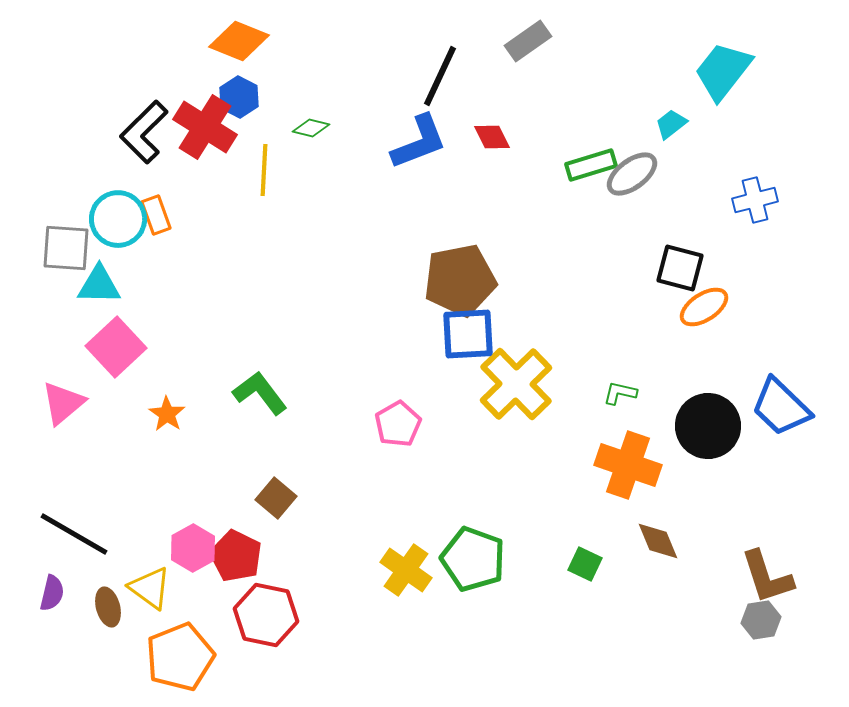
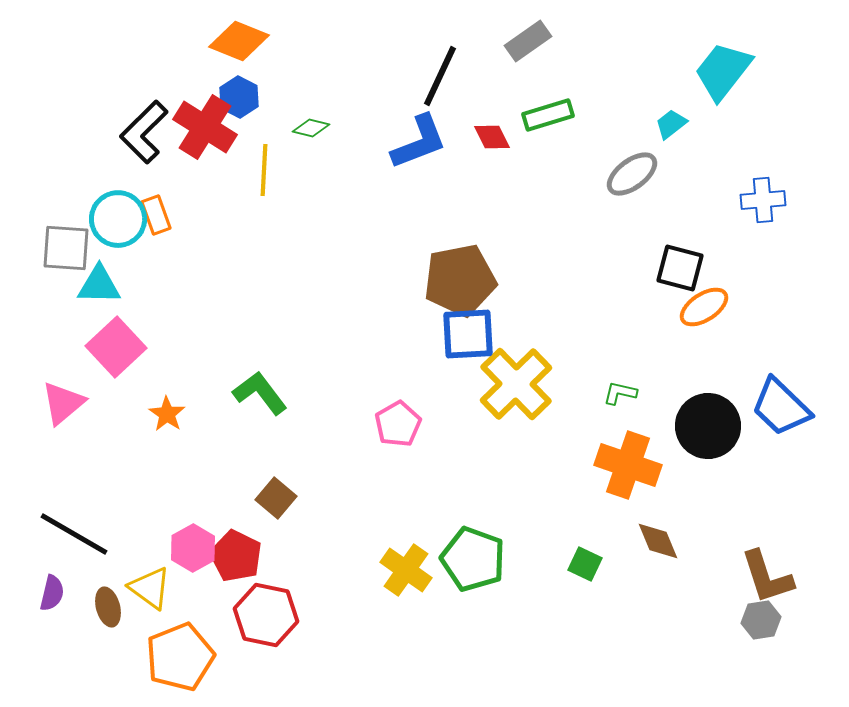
green rectangle at (591, 165): moved 43 px left, 50 px up
blue cross at (755, 200): moved 8 px right; rotated 9 degrees clockwise
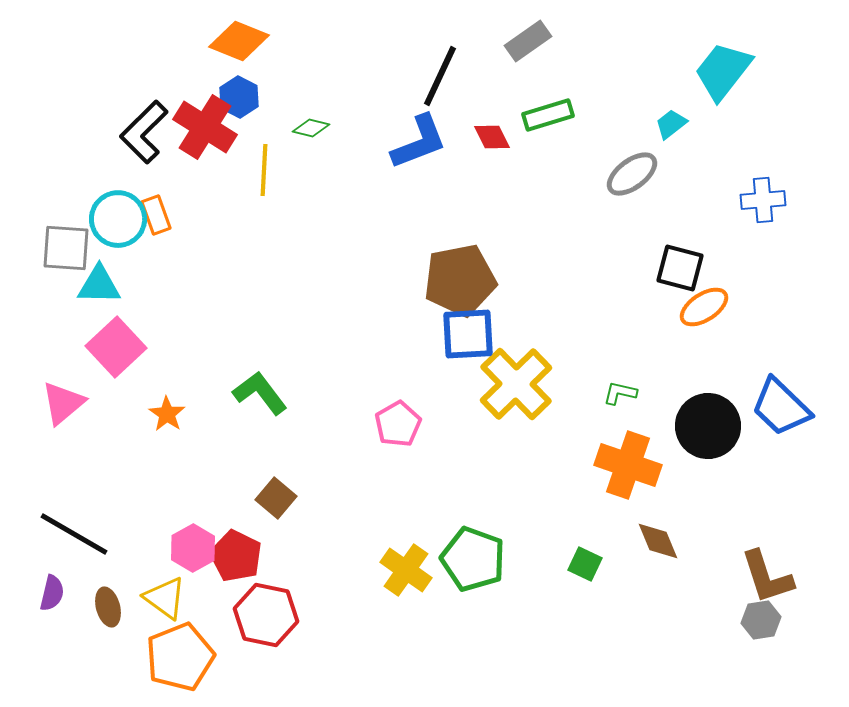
yellow triangle at (150, 588): moved 15 px right, 10 px down
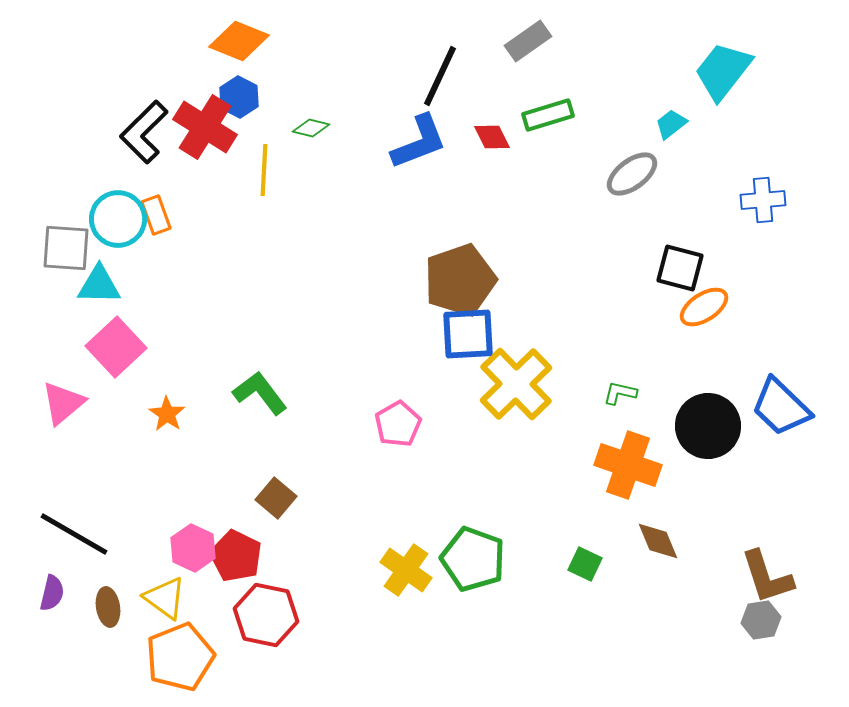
brown pentagon at (460, 280): rotated 8 degrees counterclockwise
pink hexagon at (193, 548): rotated 6 degrees counterclockwise
brown ellipse at (108, 607): rotated 6 degrees clockwise
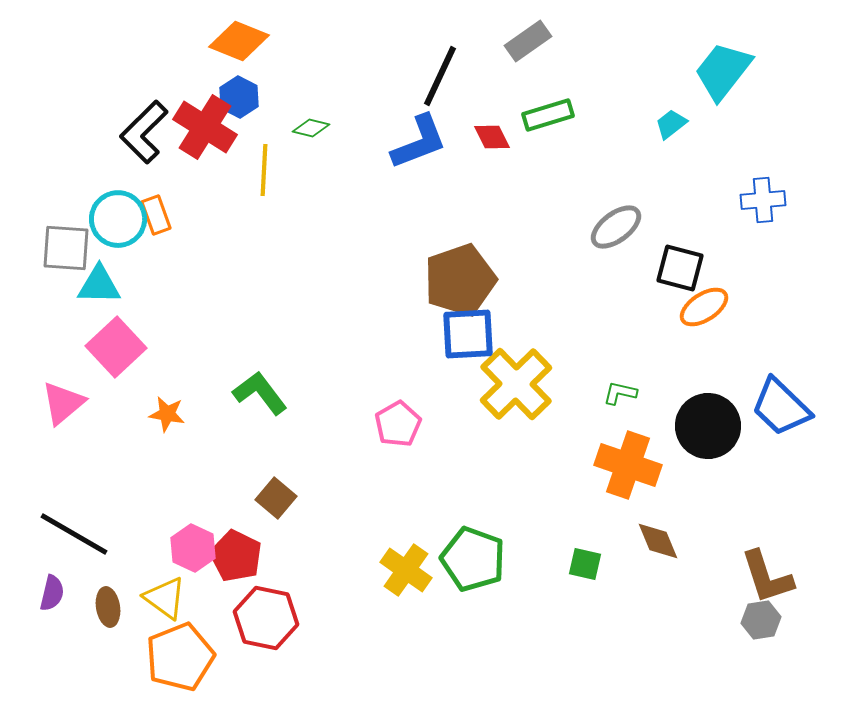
gray ellipse at (632, 174): moved 16 px left, 53 px down
orange star at (167, 414): rotated 24 degrees counterclockwise
green square at (585, 564): rotated 12 degrees counterclockwise
red hexagon at (266, 615): moved 3 px down
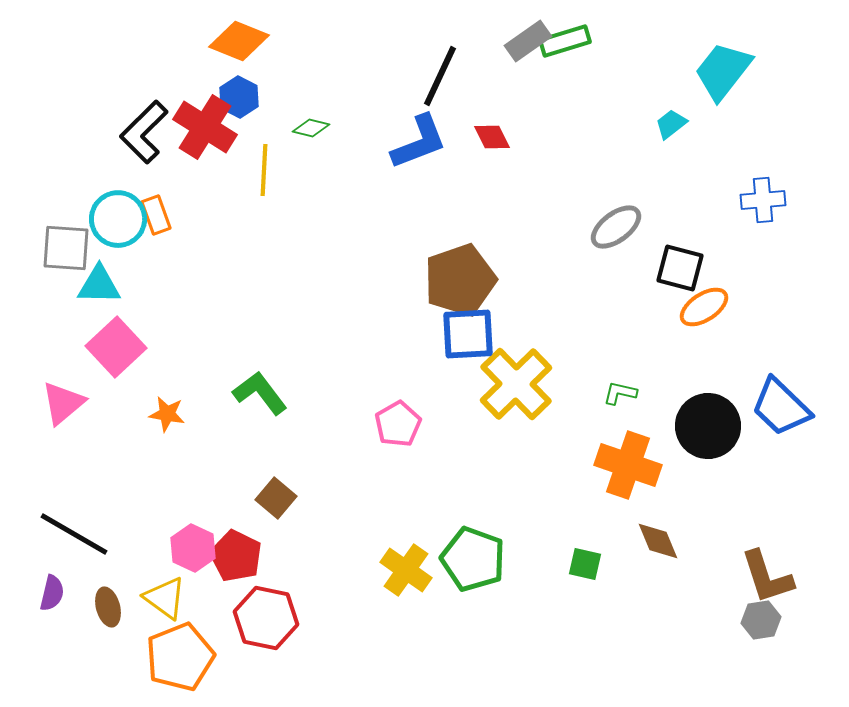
green rectangle at (548, 115): moved 17 px right, 74 px up
brown ellipse at (108, 607): rotated 6 degrees counterclockwise
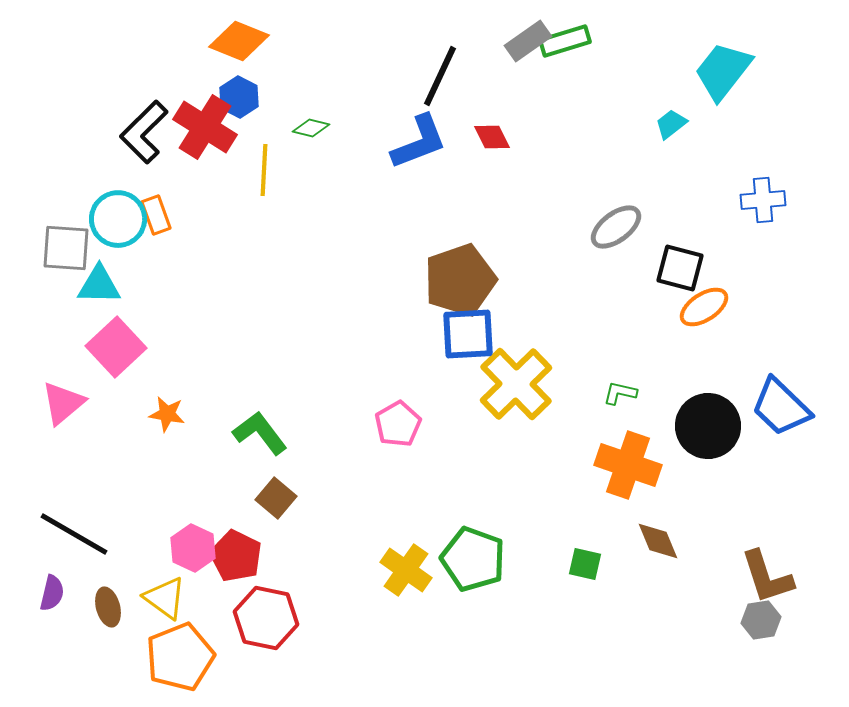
green L-shape at (260, 393): moved 40 px down
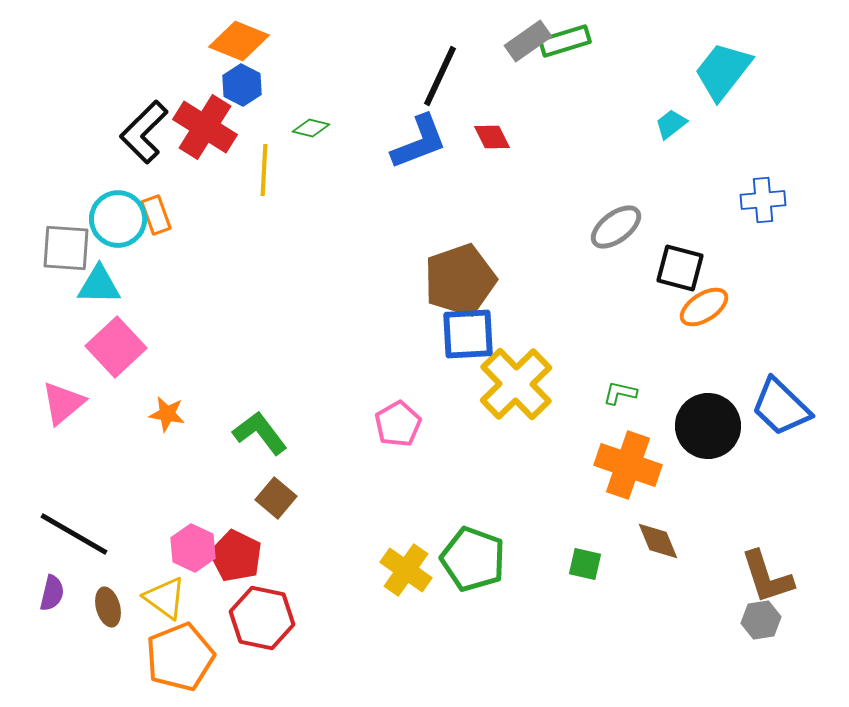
blue hexagon at (239, 97): moved 3 px right, 12 px up
red hexagon at (266, 618): moved 4 px left
